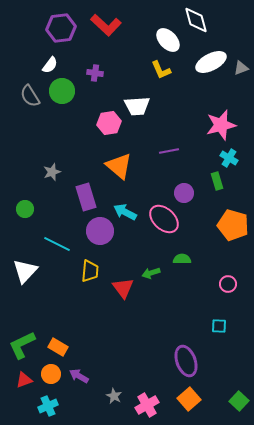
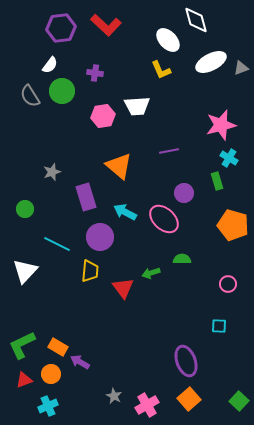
pink hexagon at (109, 123): moved 6 px left, 7 px up
purple circle at (100, 231): moved 6 px down
purple arrow at (79, 376): moved 1 px right, 14 px up
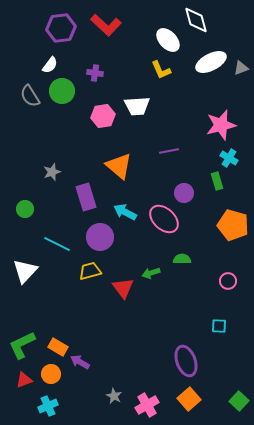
yellow trapezoid at (90, 271): rotated 110 degrees counterclockwise
pink circle at (228, 284): moved 3 px up
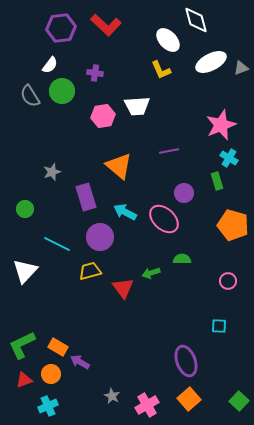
pink star at (221, 125): rotated 8 degrees counterclockwise
gray star at (114, 396): moved 2 px left
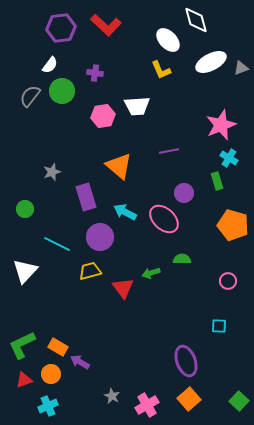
gray semicircle at (30, 96): rotated 70 degrees clockwise
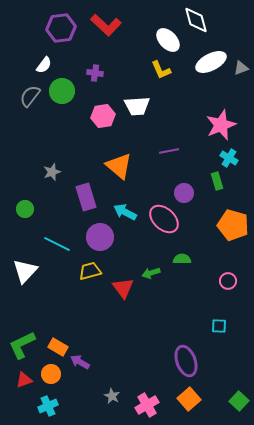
white semicircle at (50, 65): moved 6 px left
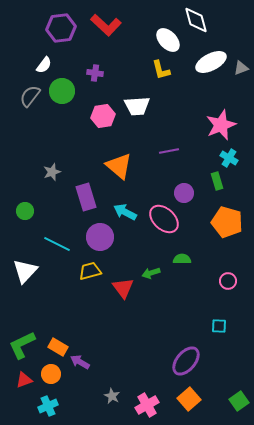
yellow L-shape at (161, 70): rotated 10 degrees clockwise
green circle at (25, 209): moved 2 px down
orange pentagon at (233, 225): moved 6 px left, 3 px up
purple ellipse at (186, 361): rotated 60 degrees clockwise
green square at (239, 401): rotated 12 degrees clockwise
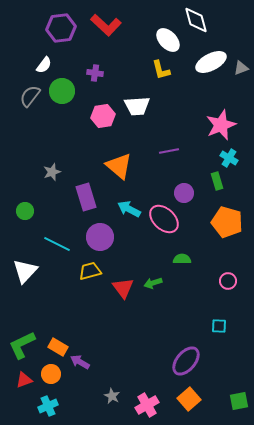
cyan arrow at (125, 212): moved 4 px right, 3 px up
green arrow at (151, 273): moved 2 px right, 10 px down
green square at (239, 401): rotated 24 degrees clockwise
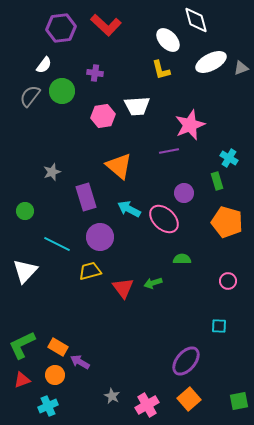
pink star at (221, 125): moved 31 px left
orange circle at (51, 374): moved 4 px right, 1 px down
red triangle at (24, 380): moved 2 px left
